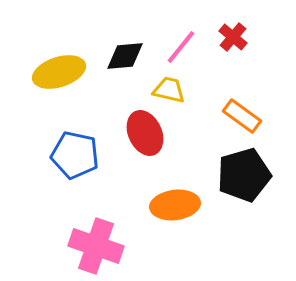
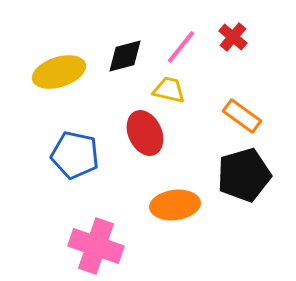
black diamond: rotated 9 degrees counterclockwise
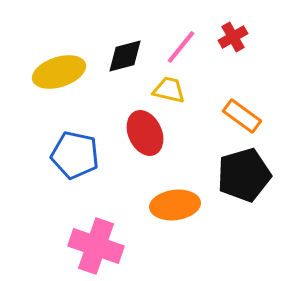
red cross: rotated 20 degrees clockwise
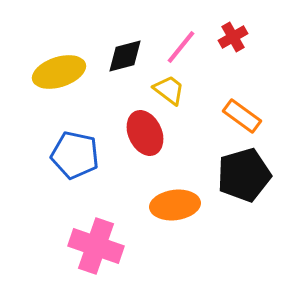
yellow trapezoid: rotated 24 degrees clockwise
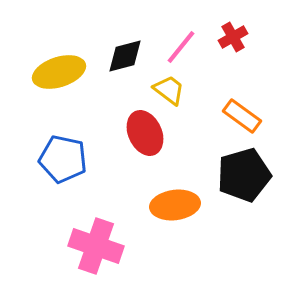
blue pentagon: moved 12 px left, 4 px down
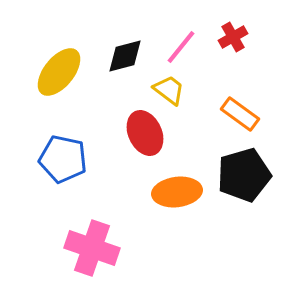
yellow ellipse: rotated 33 degrees counterclockwise
orange rectangle: moved 2 px left, 2 px up
orange ellipse: moved 2 px right, 13 px up
pink cross: moved 4 px left, 2 px down
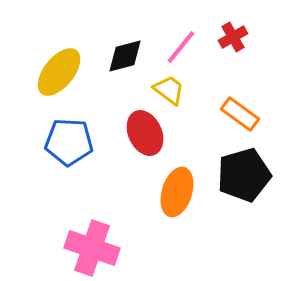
blue pentagon: moved 6 px right, 17 px up; rotated 9 degrees counterclockwise
orange ellipse: rotated 66 degrees counterclockwise
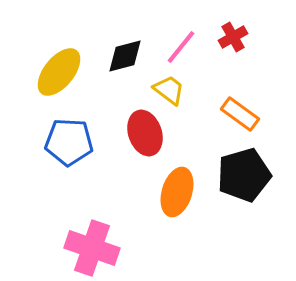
red ellipse: rotated 6 degrees clockwise
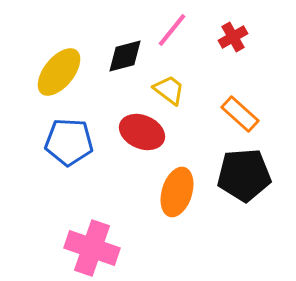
pink line: moved 9 px left, 17 px up
orange rectangle: rotated 6 degrees clockwise
red ellipse: moved 3 px left, 1 px up; rotated 48 degrees counterclockwise
black pentagon: rotated 12 degrees clockwise
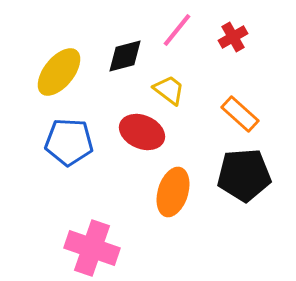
pink line: moved 5 px right
orange ellipse: moved 4 px left
